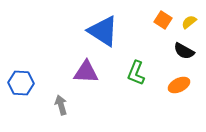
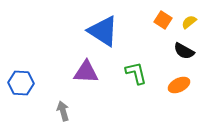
green L-shape: rotated 145 degrees clockwise
gray arrow: moved 2 px right, 6 px down
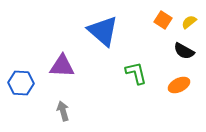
blue triangle: rotated 8 degrees clockwise
purple triangle: moved 24 px left, 6 px up
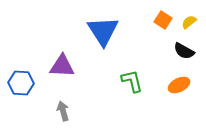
blue triangle: rotated 16 degrees clockwise
green L-shape: moved 4 px left, 8 px down
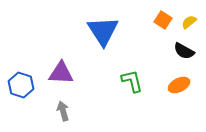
purple triangle: moved 1 px left, 7 px down
blue hexagon: moved 2 px down; rotated 15 degrees clockwise
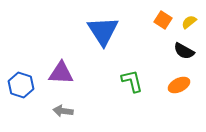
gray arrow: rotated 66 degrees counterclockwise
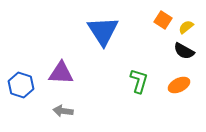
yellow semicircle: moved 3 px left, 5 px down
green L-shape: moved 7 px right; rotated 30 degrees clockwise
